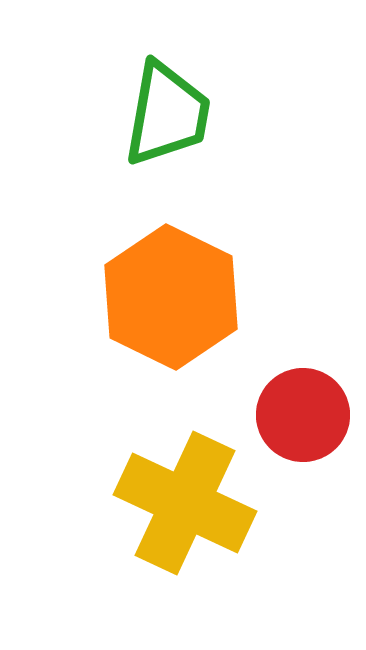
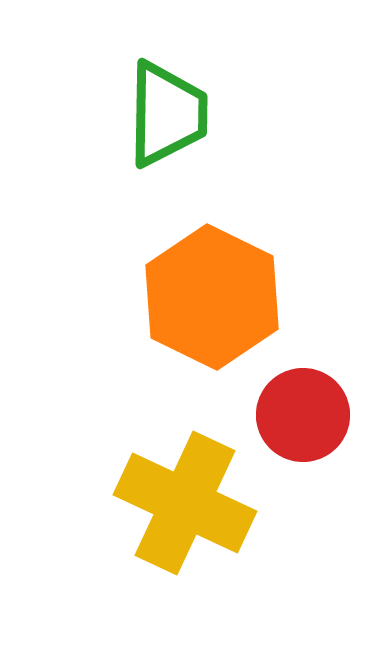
green trapezoid: rotated 9 degrees counterclockwise
orange hexagon: moved 41 px right
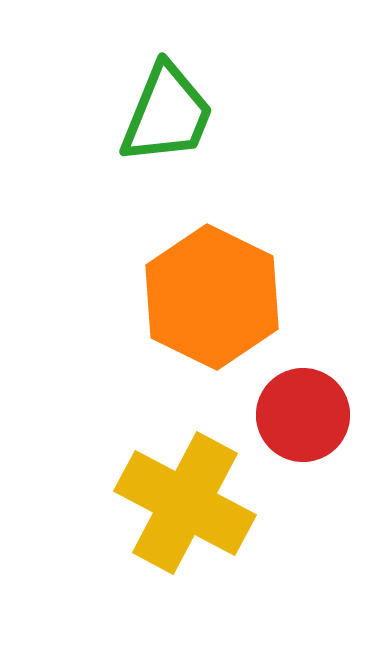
green trapezoid: rotated 21 degrees clockwise
yellow cross: rotated 3 degrees clockwise
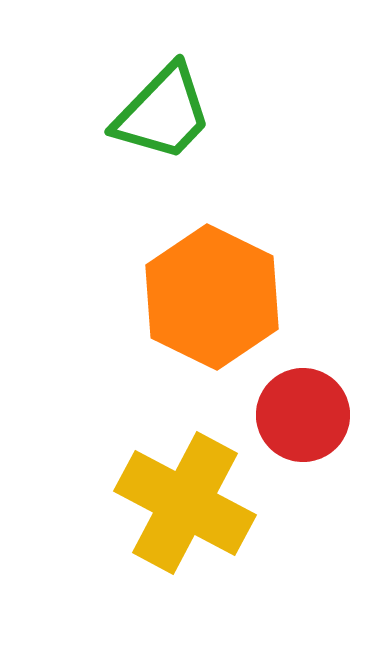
green trapezoid: moved 4 px left, 1 px up; rotated 22 degrees clockwise
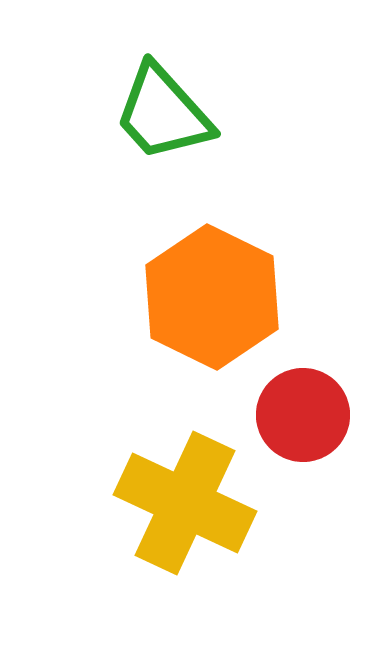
green trapezoid: rotated 94 degrees clockwise
yellow cross: rotated 3 degrees counterclockwise
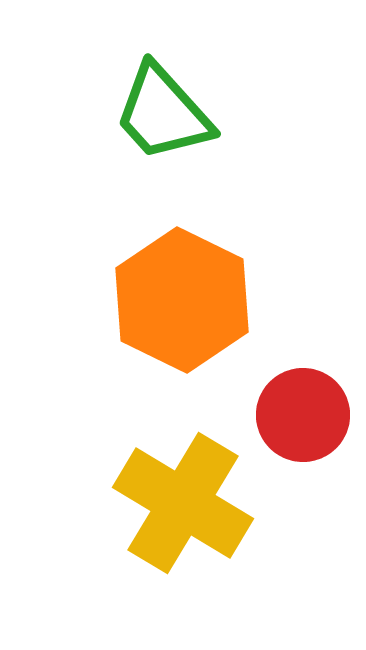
orange hexagon: moved 30 px left, 3 px down
yellow cross: moved 2 px left; rotated 6 degrees clockwise
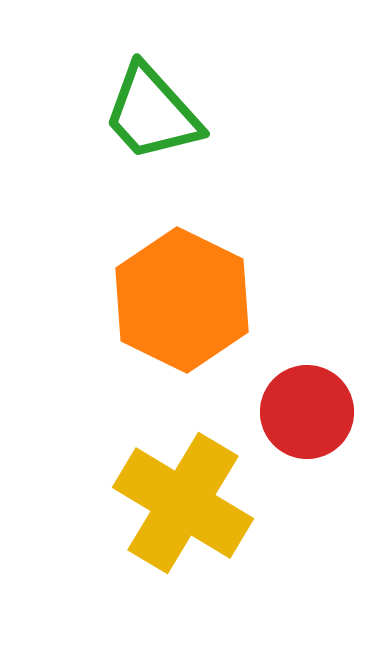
green trapezoid: moved 11 px left
red circle: moved 4 px right, 3 px up
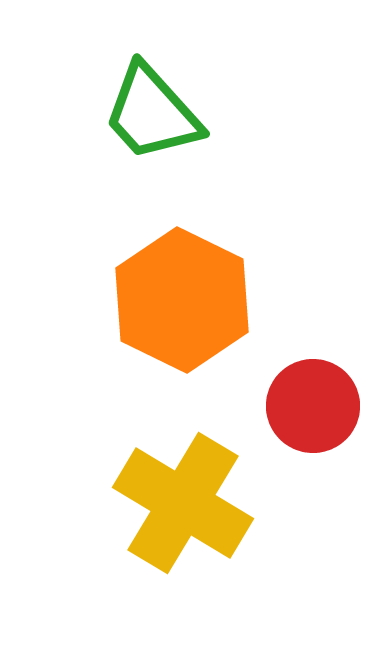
red circle: moved 6 px right, 6 px up
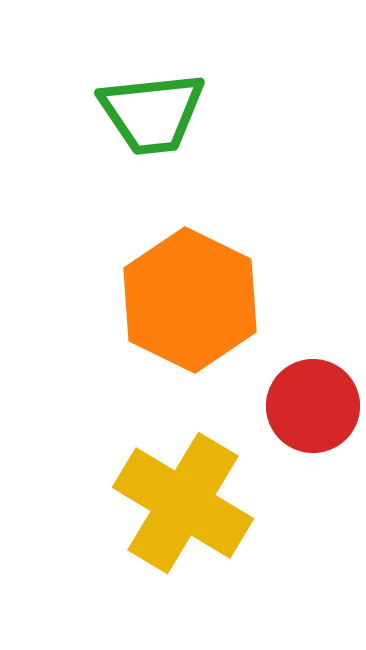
green trapezoid: rotated 54 degrees counterclockwise
orange hexagon: moved 8 px right
